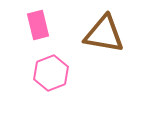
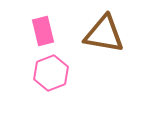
pink rectangle: moved 5 px right, 6 px down
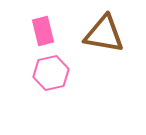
pink hexagon: rotated 8 degrees clockwise
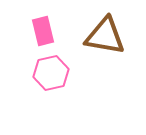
brown triangle: moved 1 px right, 2 px down
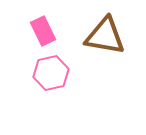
pink rectangle: rotated 12 degrees counterclockwise
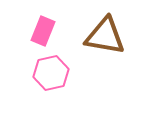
pink rectangle: rotated 48 degrees clockwise
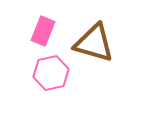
brown triangle: moved 11 px left, 7 px down; rotated 6 degrees clockwise
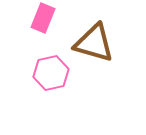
pink rectangle: moved 13 px up
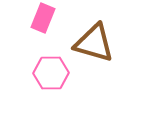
pink hexagon: rotated 12 degrees clockwise
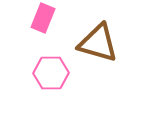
brown triangle: moved 4 px right
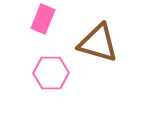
pink rectangle: moved 1 px down
